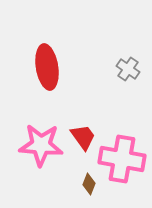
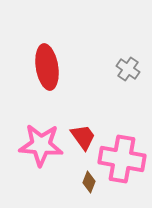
brown diamond: moved 2 px up
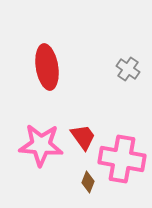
brown diamond: moved 1 px left
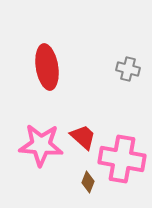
gray cross: rotated 20 degrees counterclockwise
red trapezoid: rotated 12 degrees counterclockwise
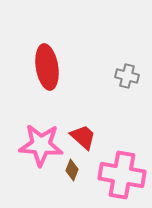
gray cross: moved 1 px left, 7 px down
pink cross: moved 16 px down
brown diamond: moved 16 px left, 12 px up
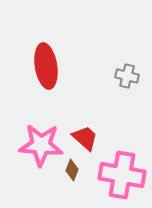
red ellipse: moved 1 px left, 1 px up
red trapezoid: moved 2 px right, 1 px down
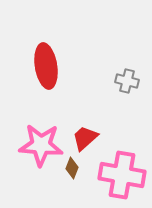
gray cross: moved 5 px down
red trapezoid: rotated 84 degrees counterclockwise
brown diamond: moved 2 px up
